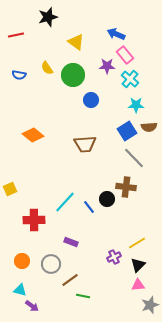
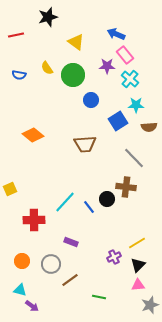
blue square: moved 9 px left, 10 px up
green line: moved 16 px right, 1 px down
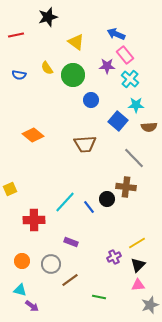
blue square: rotated 18 degrees counterclockwise
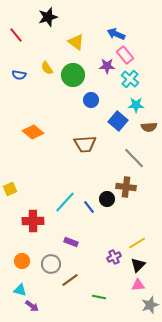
red line: rotated 63 degrees clockwise
orange diamond: moved 3 px up
red cross: moved 1 px left, 1 px down
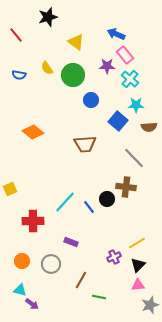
brown line: moved 11 px right; rotated 24 degrees counterclockwise
purple arrow: moved 2 px up
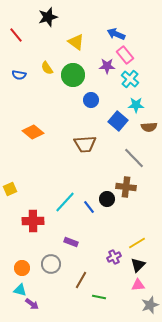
orange circle: moved 7 px down
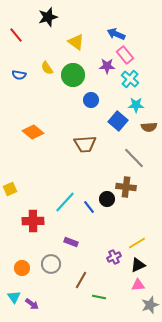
black triangle: rotated 21 degrees clockwise
cyan triangle: moved 6 px left, 7 px down; rotated 40 degrees clockwise
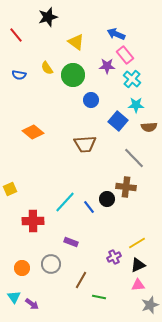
cyan cross: moved 2 px right
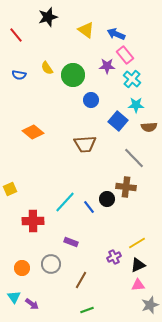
yellow triangle: moved 10 px right, 12 px up
green line: moved 12 px left, 13 px down; rotated 32 degrees counterclockwise
